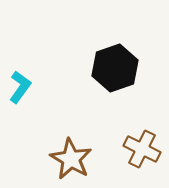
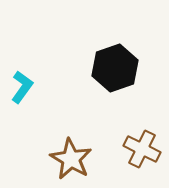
cyan L-shape: moved 2 px right
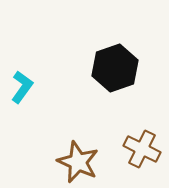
brown star: moved 7 px right, 3 px down; rotated 6 degrees counterclockwise
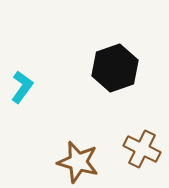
brown star: rotated 9 degrees counterclockwise
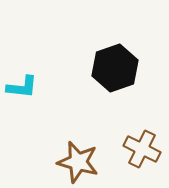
cyan L-shape: rotated 60 degrees clockwise
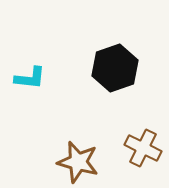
cyan L-shape: moved 8 px right, 9 px up
brown cross: moved 1 px right, 1 px up
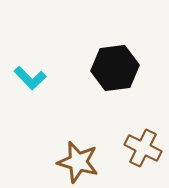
black hexagon: rotated 12 degrees clockwise
cyan L-shape: rotated 40 degrees clockwise
